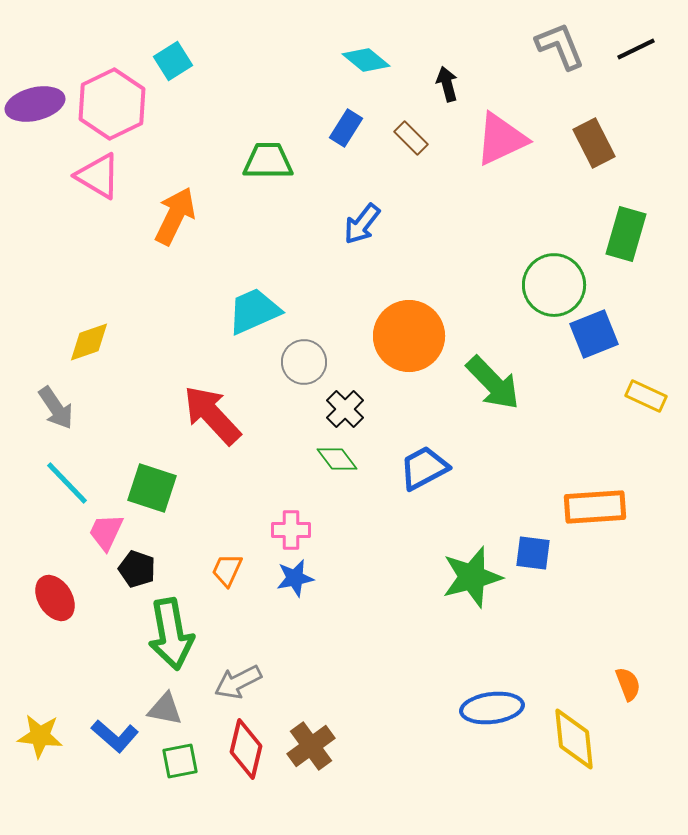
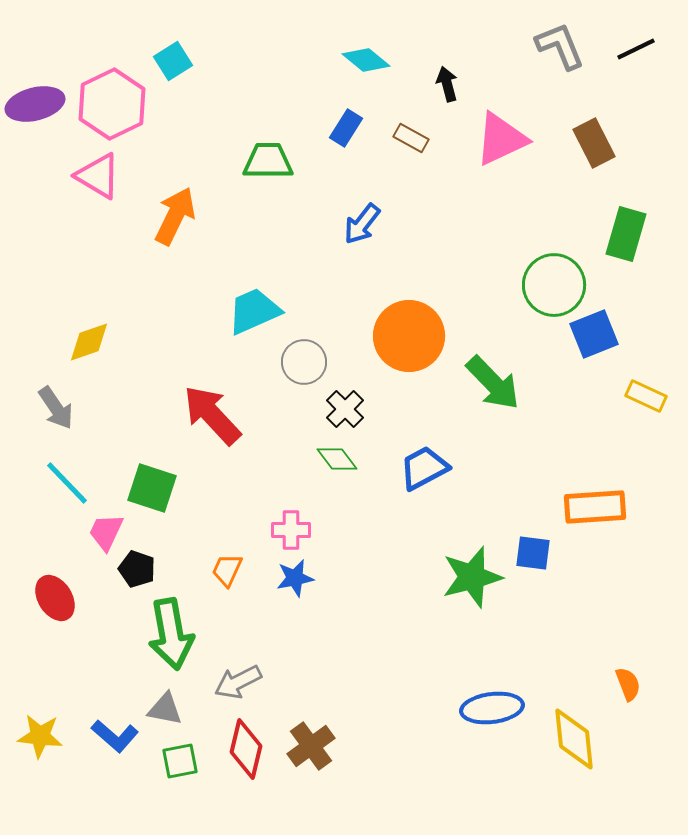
brown rectangle at (411, 138): rotated 16 degrees counterclockwise
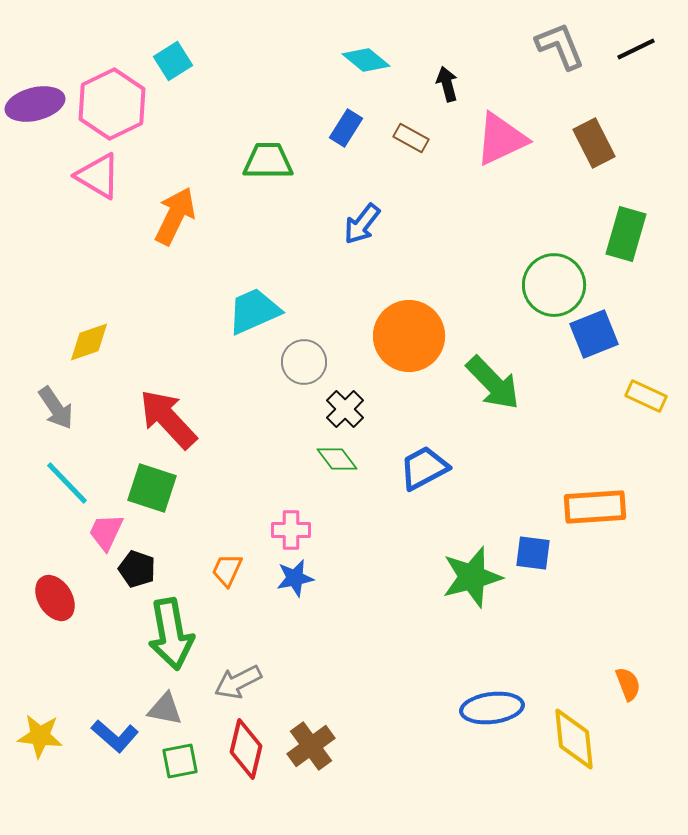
red arrow at (212, 415): moved 44 px left, 4 px down
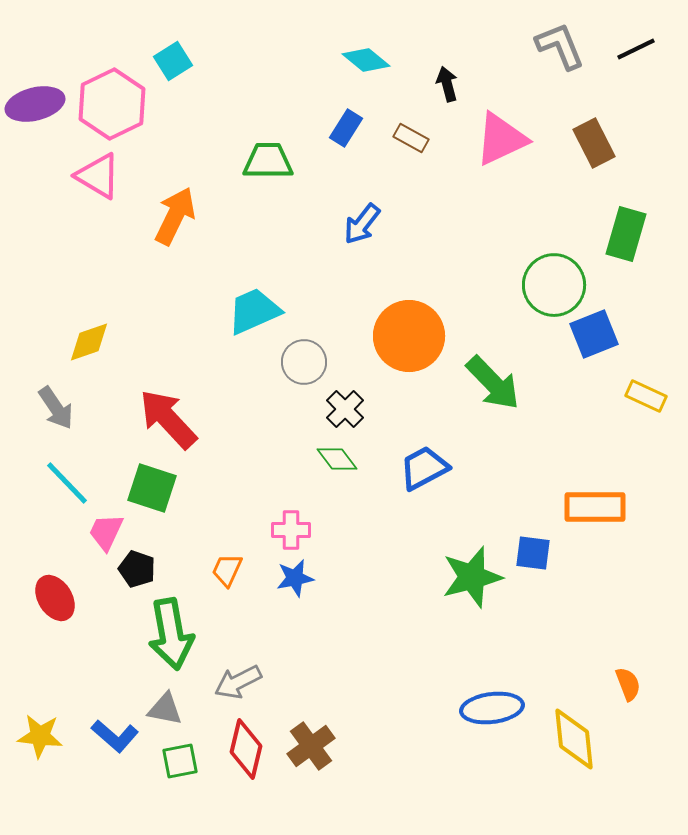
orange rectangle at (595, 507): rotated 4 degrees clockwise
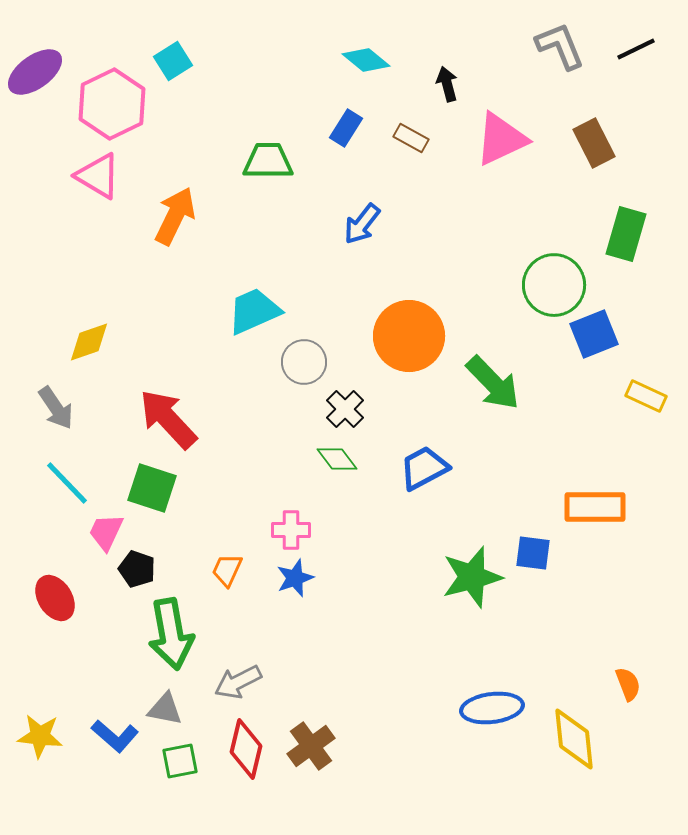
purple ellipse at (35, 104): moved 32 px up; rotated 22 degrees counterclockwise
blue star at (295, 578): rotated 9 degrees counterclockwise
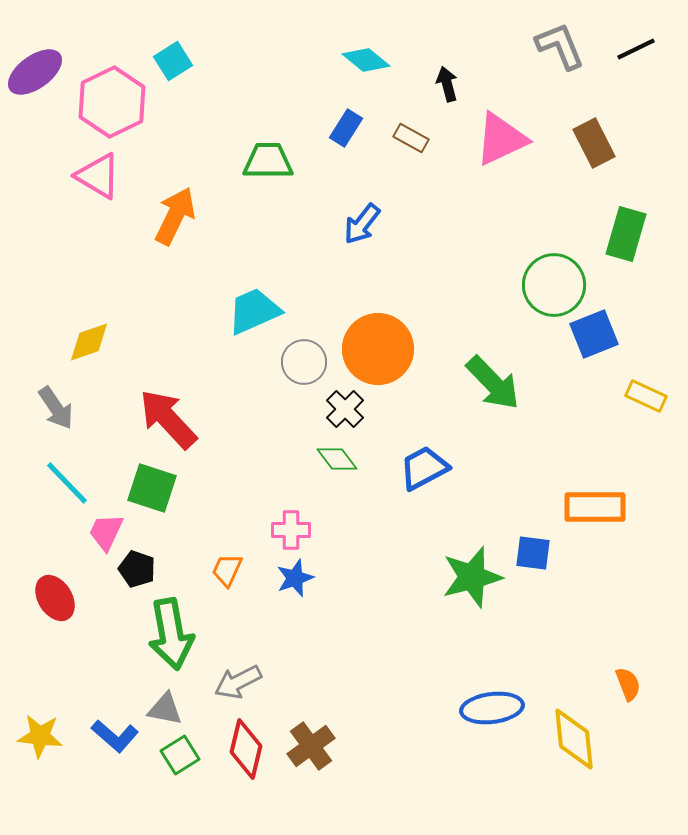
pink hexagon at (112, 104): moved 2 px up
orange circle at (409, 336): moved 31 px left, 13 px down
green square at (180, 761): moved 6 px up; rotated 21 degrees counterclockwise
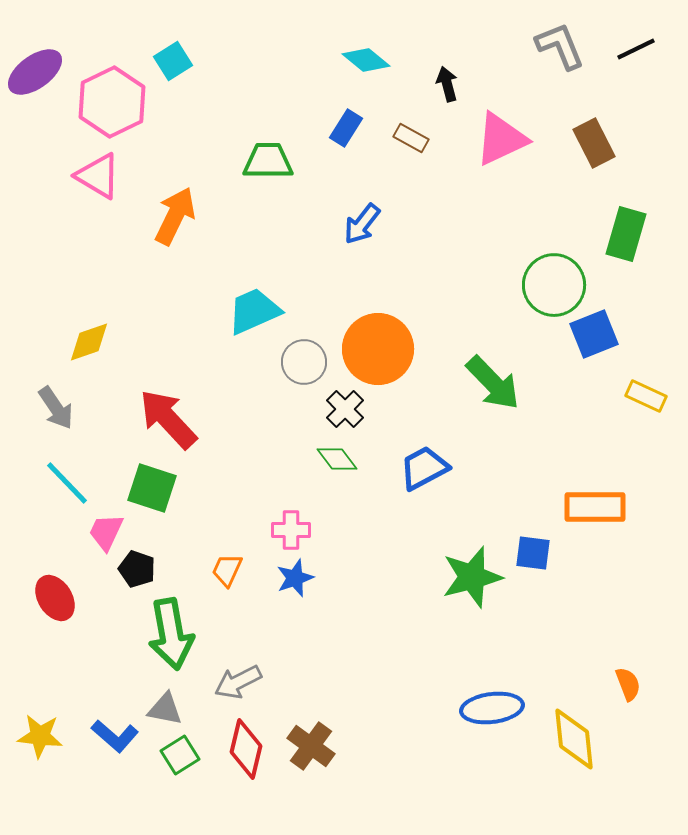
brown cross at (311, 746): rotated 18 degrees counterclockwise
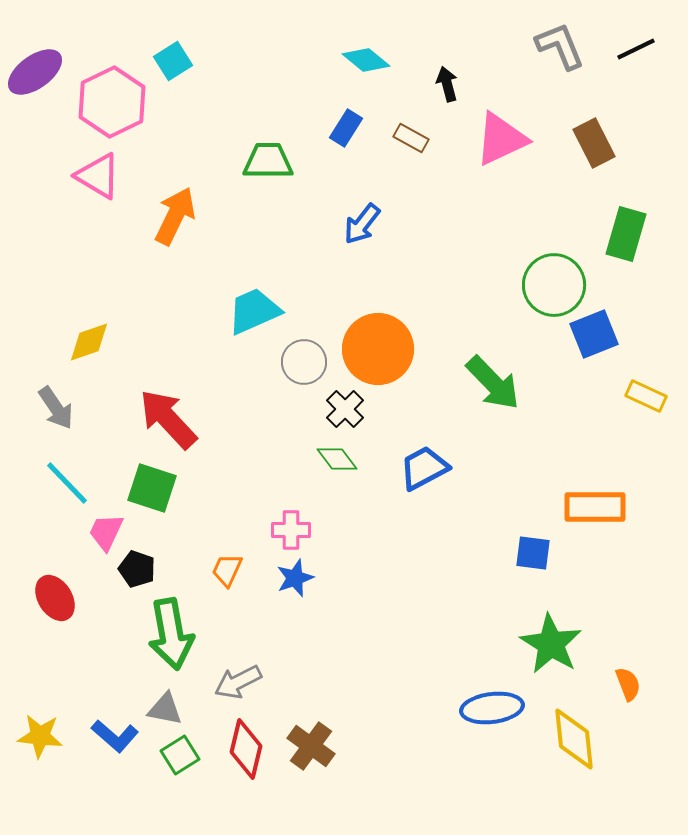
green star at (472, 577): moved 79 px right, 67 px down; rotated 26 degrees counterclockwise
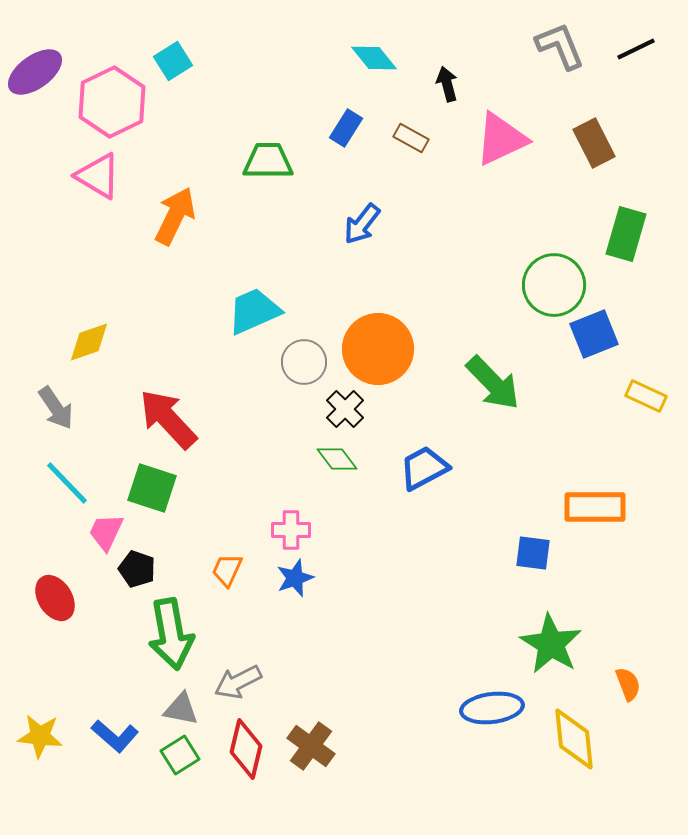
cyan diamond at (366, 60): moved 8 px right, 2 px up; rotated 12 degrees clockwise
gray triangle at (165, 709): moved 16 px right
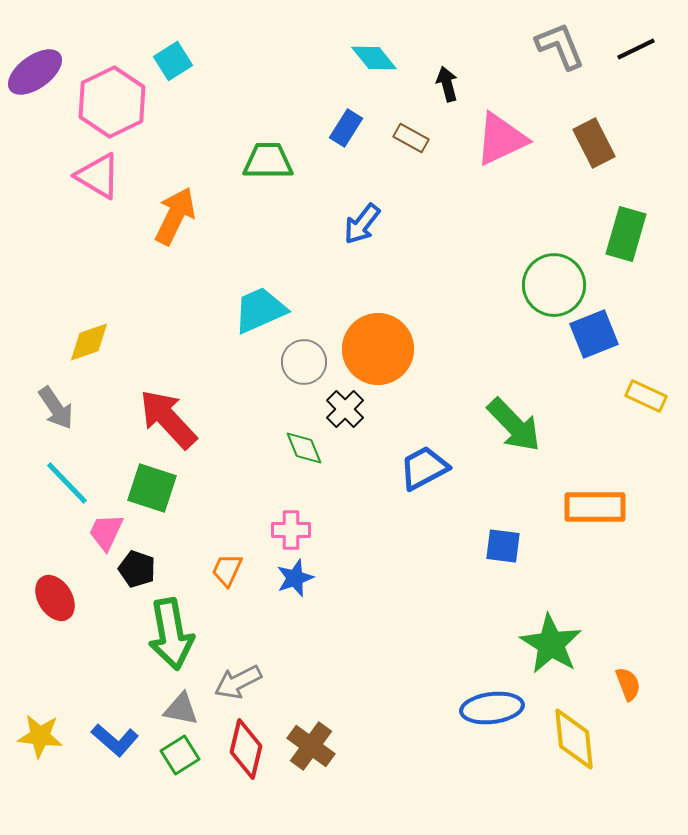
cyan trapezoid at (254, 311): moved 6 px right, 1 px up
green arrow at (493, 383): moved 21 px right, 42 px down
green diamond at (337, 459): moved 33 px left, 11 px up; rotated 15 degrees clockwise
blue square at (533, 553): moved 30 px left, 7 px up
blue L-shape at (115, 736): moved 4 px down
